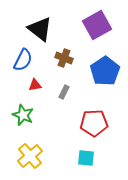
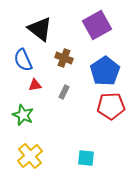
blue semicircle: rotated 130 degrees clockwise
red pentagon: moved 17 px right, 17 px up
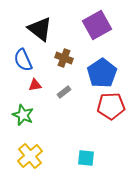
blue pentagon: moved 3 px left, 2 px down
gray rectangle: rotated 24 degrees clockwise
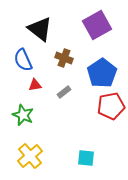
red pentagon: rotated 8 degrees counterclockwise
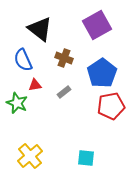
green star: moved 6 px left, 12 px up
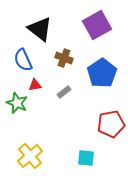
red pentagon: moved 18 px down
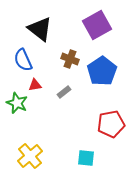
brown cross: moved 6 px right, 1 px down
blue pentagon: moved 2 px up
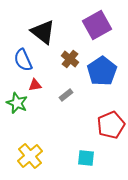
black triangle: moved 3 px right, 3 px down
brown cross: rotated 18 degrees clockwise
gray rectangle: moved 2 px right, 3 px down
red pentagon: moved 1 px down; rotated 12 degrees counterclockwise
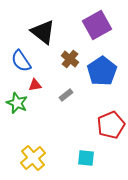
blue semicircle: moved 2 px left, 1 px down; rotated 10 degrees counterclockwise
yellow cross: moved 3 px right, 2 px down
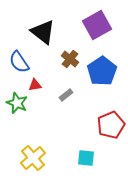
blue semicircle: moved 2 px left, 1 px down
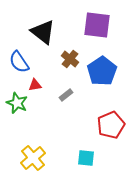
purple square: rotated 36 degrees clockwise
